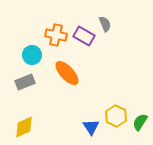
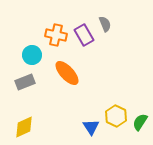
purple rectangle: moved 1 px up; rotated 30 degrees clockwise
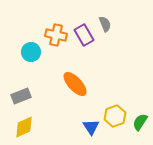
cyan circle: moved 1 px left, 3 px up
orange ellipse: moved 8 px right, 11 px down
gray rectangle: moved 4 px left, 14 px down
yellow hexagon: moved 1 px left; rotated 15 degrees clockwise
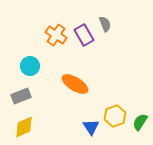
orange cross: rotated 20 degrees clockwise
cyan circle: moved 1 px left, 14 px down
orange ellipse: rotated 16 degrees counterclockwise
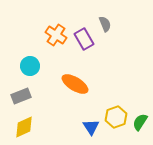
purple rectangle: moved 4 px down
yellow hexagon: moved 1 px right, 1 px down
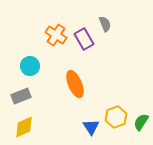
orange ellipse: rotated 36 degrees clockwise
green semicircle: moved 1 px right
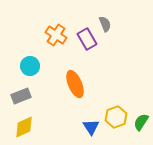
purple rectangle: moved 3 px right
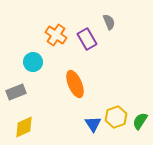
gray semicircle: moved 4 px right, 2 px up
cyan circle: moved 3 px right, 4 px up
gray rectangle: moved 5 px left, 4 px up
green semicircle: moved 1 px left, 1 px up
blue triangle: moved 2 px right, 3 px up
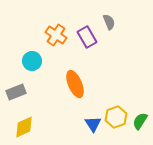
purple rectangle: moved 2 px up
cyan circle: moved 1 px left, 1 px up
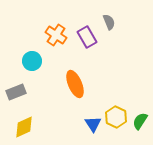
yellow hexagon: rotated 15 degrees counterclockwise
